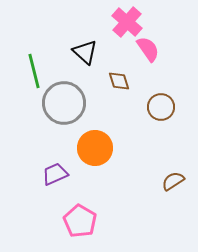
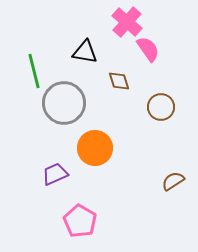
black triangle: rotated 32 degrees counterclockwise
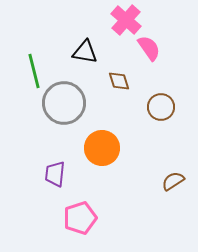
pink cross: moved 1 px left, 2 px up
pink semicircle: moved 1 px right, 1 px up
orange circle: moved 7 px right
purple trapezoid: rotated 60 degrees counterclockwise
pink pentagon: moved 3 px up; rotated 24 degrees clockwise
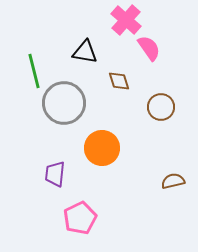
brown semicircle: rotated 20 degrees clockwise
pink pentagon: rotated 8 degrees counterclockwise
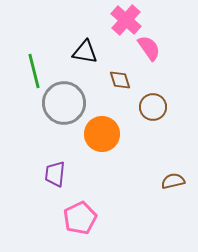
brown diamond: moved 1 px right, 1 px up
brown circle: moved 8 px left
orange circle: moved 14 px up
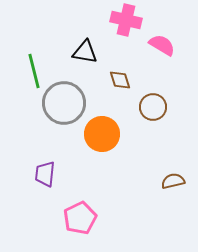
pink cross: rotated 28 degrees counterclockwise
pink semicircle: moved 13 px right, 3 px up; rotated 24 degrees counterclockwise
purple trapezoid: moved 10 px left
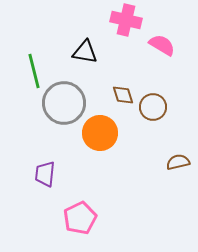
brown diamond: moved 3 px right, 15 px down
orange circle: moved 2 px left, 1 px up
brown semicircle: moved 5 px right, 19 px up
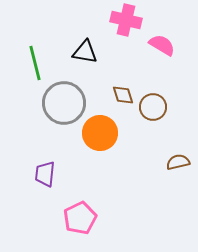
green line: moved 1 px right, 8 px up
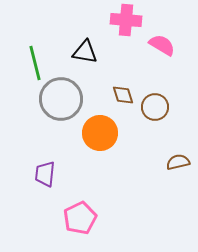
pink cross: rotated 8 degrees counterclockwise
gray circle: moved 3 px left, 4 px up
brown circle: moved 2 px right
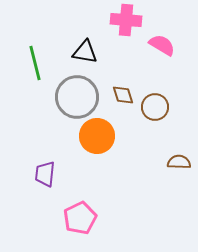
gray circle: moved 16 px right, 2 px up
orange circle: moved 3 px left, 3 px down
brown semicircle: moved 1 px right; rotated 15 degrees clockwise
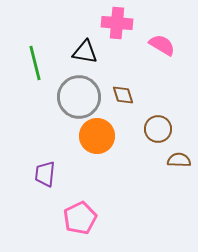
pink cross: moved 9 px left, 3 px down
gray circle: moved 2 px right
brown circle: moved 3 px right, 22 px down
brown semicircle: moved 2 px up
